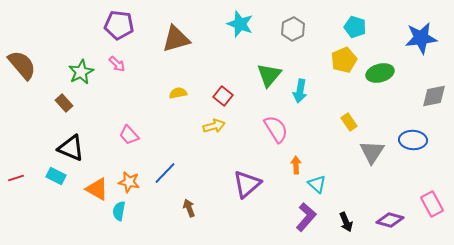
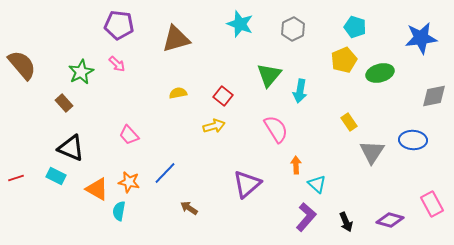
brown arrow: rotated 36 degrees counterclockwise
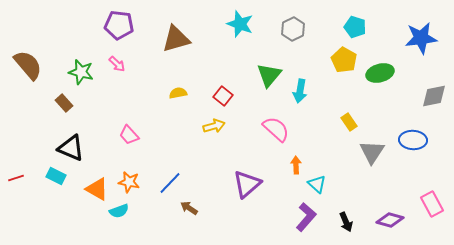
yellow pentagon: rotated 20 degrees counterclockwise
brown semicircle: moved 6 px right
green star: rotated 30 degrees counterclockwise
pink semicircle: rotated 16 degrees counterclockwise
blue line: moved 5 px right, 10 px down
cyan semicircle: rotated 120 degrees counterclockwise
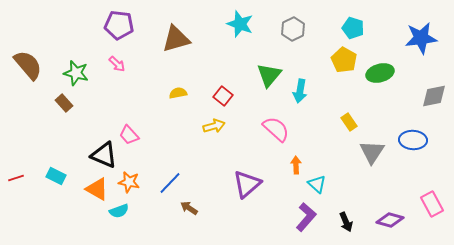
cyan pentagon: moved 2 px left, 1 px down
green star: moved 5 px left, 1 px down
black triangle: moved 33 px right, 7 px down
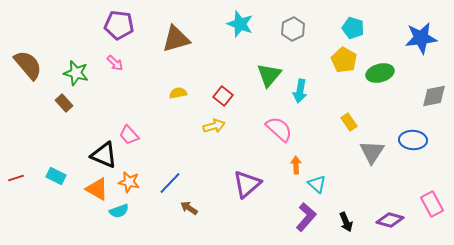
pink arrow: moved 2 px left, 1 px up
pink semicircle: moved 3 px right
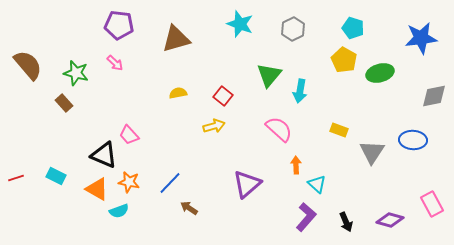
yellow rectangle: moved 10 px left, 8 px down; rotated 36 degrees counterclockwise
